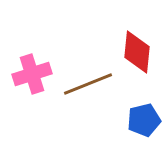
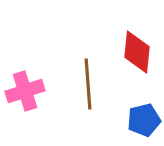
pink cross: moved 7 px left, 17 px down
brown line: rotated 72 degrees counterclockwise
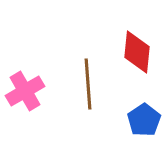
pink cross: rotated 12 degrees counterclockwise
blue pentagon: rotated 20 degrees counterclockwise
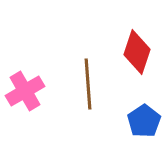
red diamond: rotated 12 degrees clockwise
blue pentagon: moved 1 px down
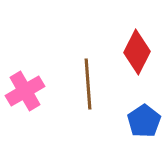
red diamond: rotated 9 degrees clockwise
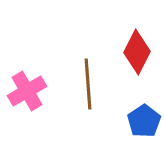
pink cross: moved 2 px right
